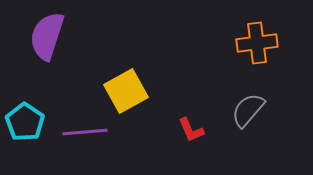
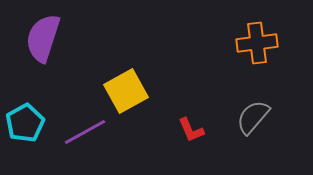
purple semicircle: moved 4 px left, 2 px down
gray semicircle: moved 5 px right, 7 px down
cyan pentagon: moved 1 px down; rotated 9 degrees clockwise
purple line: rotated 24 degrees counterclockwise
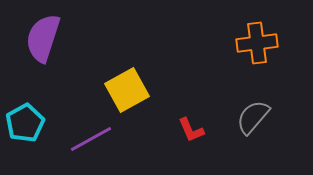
yellow square: moved 1 px right, 1 px up
purple line: moved 6 px right, 7 px down
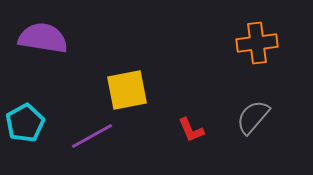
purple semicircle: rotated 81 degrees clockwise
yellow square: rotated 18 degrees clockwise
purple line: moved 1 px right, 3 px up
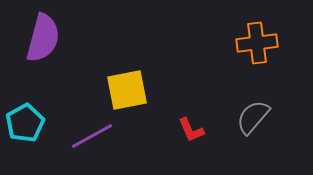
purple semicircle: rotated 96 degrees clockwise
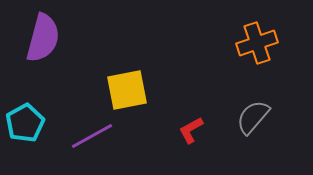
orange cross: rotated 12 degrees counterclockwise
red L-shape: rotated 84 degrees clockwise
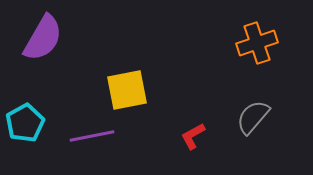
purple semicircle: rotated 15 degrees clockwise
red L-shape: moved 2 px right, 6 px down
purple line: rotated 18 degrees clockwise
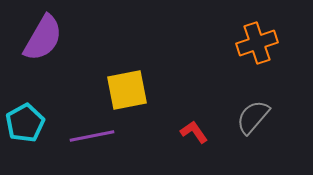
red L-shape: moved 1 px right, 4 px up; rotated 84 degrees clockwise
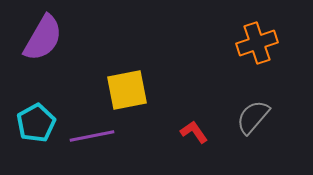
cyan pentagon: moved 11 px right
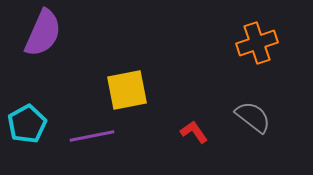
purple semicircle: moved 5 px up; rotated 6 degrees counterclockwise
gray semicircle: rotated 87 degrees clockwise
cyan pentagon: moved 9 px left, 1 px down
